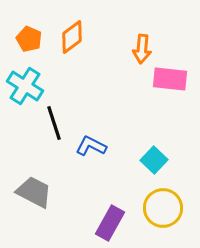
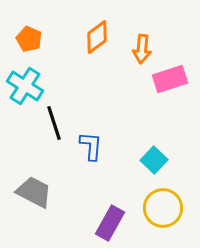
orange diamond: moved 25 px right
pink rectangle: rotated 24 degrees counterclockwise
blue L-shape: rotated 68 degrees clockwise
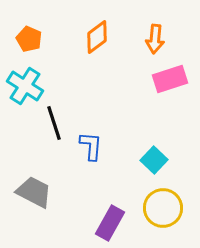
orange arrow: moved 13 px right, 10 px up
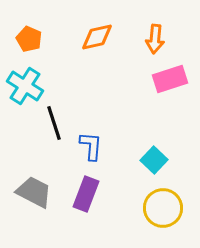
orange diamond: rotated 24 degrees clockwise
purple rectangle: moved 24 px left, 29 px up; rotated 8 degrees counterclockwise
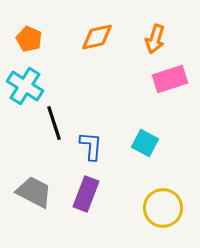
orange arrow: rotated 12 degrees clockwise
cyan square: moved 9 px left, 17 px up; rotated 16 degrees counterclockwise
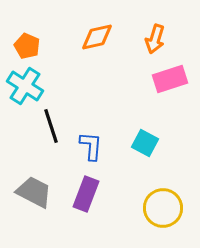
orange pentagon: moved 2 px left, 7 px down
black line: moved 3 px left, 3 px down
